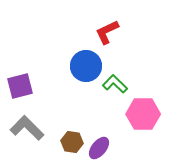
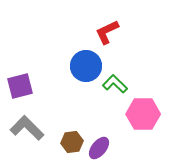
brown hexagon: rotated 15 degrees counterclockwise
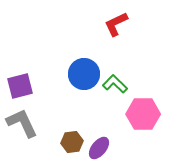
red L-shape: moved 9 px right, 8 px up
blue circle: moved 2 px left, 8 px down
gray L-shape: moved 5 px left, 5 px up; rotated 20 degrees clockwise
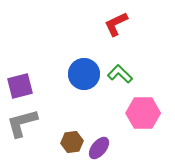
green L-shape: moved 5 px right, 10 px up
pink hexagon: moved 1 px up
gray L-shape: rotated 80 degrees counterclockwise
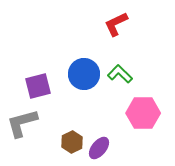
purple square: moved 18 px right
brown hexagon: rotated 20 degrees counterclockwise
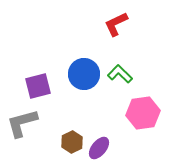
pink hexagon: rotated 8 degrees counterclockwise
